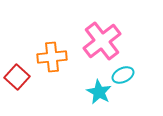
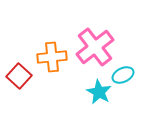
pink cross: moved 7 px left, 6 px down
red square: moved 2 px right, 1 px up
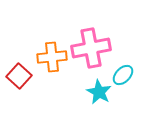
pink cross: moved 4 px left, 1 px down; rotated 27 degrees clockwise
cyan ellipse: rotated 20 degrees counterclockwise
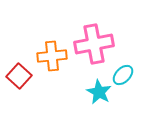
pink cross: moved 3 px right, 4 px up
orange cross: moved 1 px up
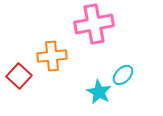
pink cross: moved 20 px up
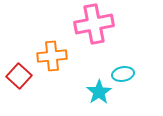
cyan ellipse: moved 1 px up; rotated 35 degrees clockwise
cyan star: rotated 10 degrees clockwise
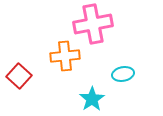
pink cross: moved 1 px left
orange cross: moved 13 px right
cyan star: moved 7 px left, 7 px down
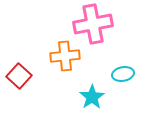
cyan star: moved 2 px up
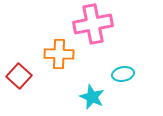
orange cross: moved 6 px left, 2 px up; rotated 8 degrees clockwise
cyan star: rotated 15 degrees counterclockwise
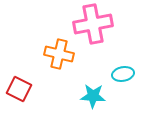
orange cross: rotated 12 degrees clockwise
red square: moved 13 px down; rotated 15 degrees counterclockwise
cyan star: moved 1 px right, 1 px up; rotated 20 degrees counterclockwise
